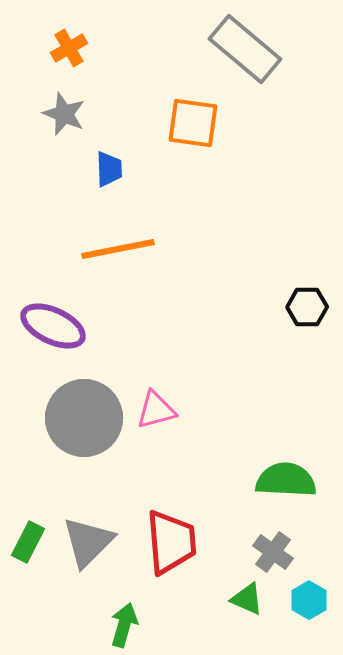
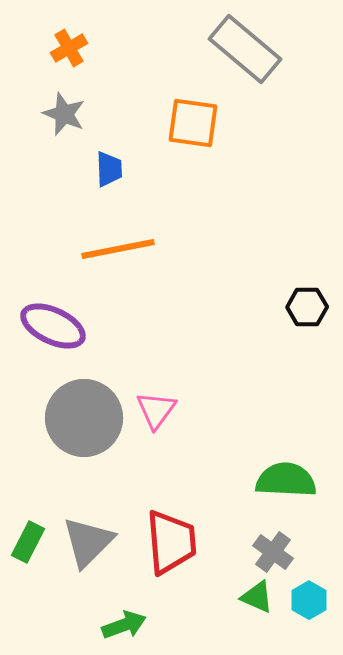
pink triangle: rotated 39 degrees counterclockwise
green triangle: moved 10 px right, 2 px up
green arrow: rotated 54 degrees clockwise
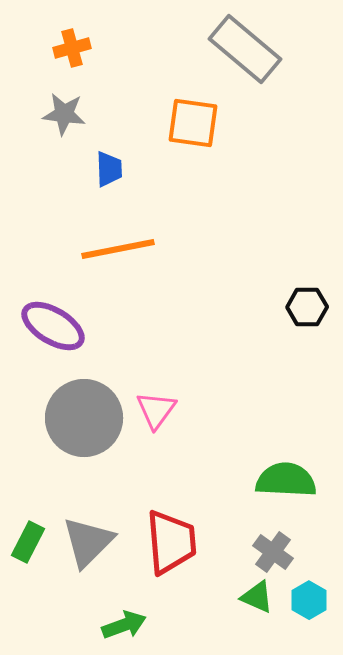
orange cross: moved 3 px right; rotated 15 degrees clockwise
gray star: rotated 15 degrees counterclockwise
purple ellipse: rotated 6 degrees clockwise
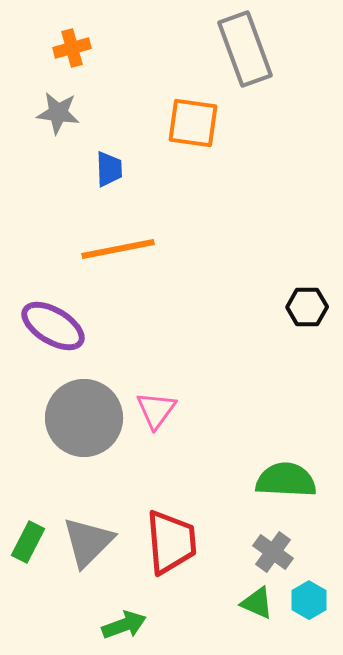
gray rectangle: rotated 30 degrees clockwise
gray star: moved 6 px left, 1 px up
green triangle: moved 6 px down
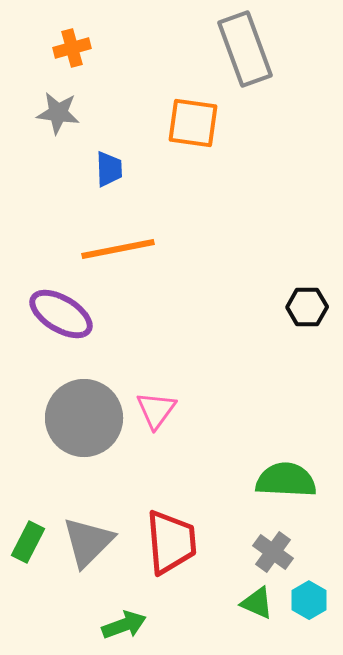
purple ellipse: moved 8 px right, 12 px up
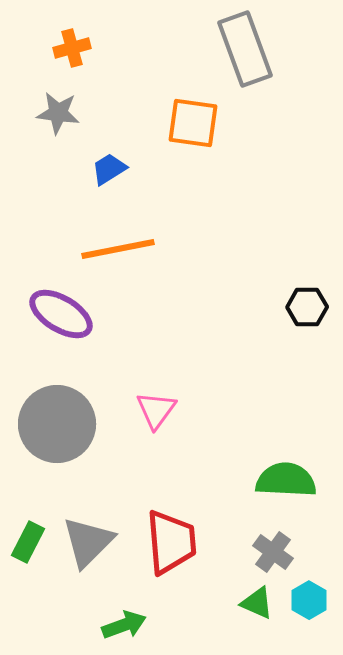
blue trapezoid: rotated 120 degrees counterclockwise
gray circle: moved 27 px left, 6 px down
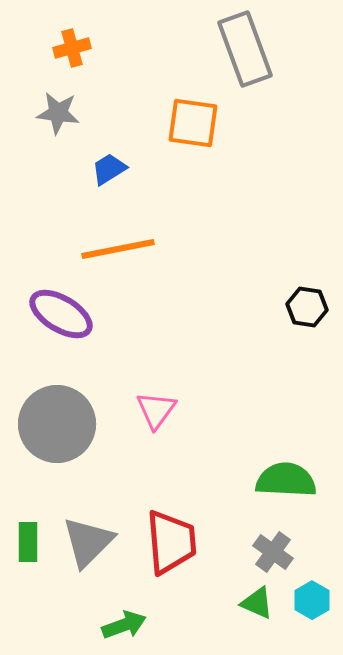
black hexagon: rotated 9 degrees clockwise
green rectangle: rotated 27 degrees counterclockwise
cyan hexagon: moved 3 px right
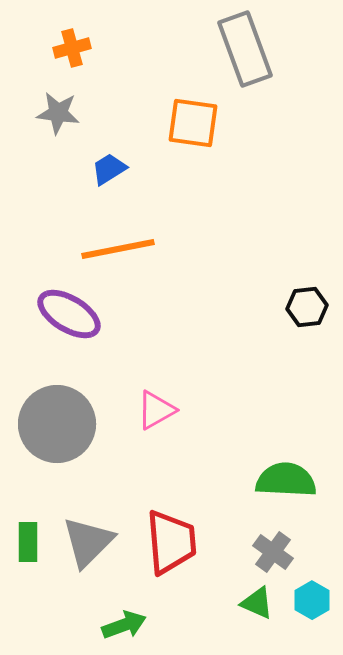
black hexagon: rotated 15 degrees counterclockwise
purple ellipse: moved 8 px right
pink triangle: rotated 24 degrees clockwise
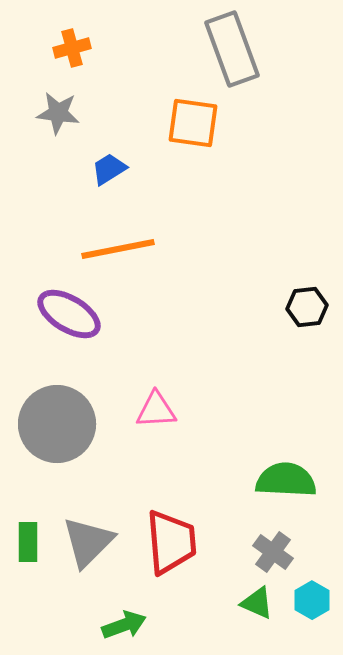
gray rectangle: moved 13 px left
pink triangle: rotated 27 degrees clockwise
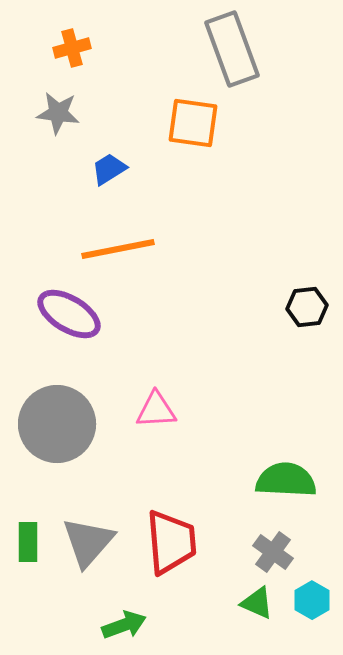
gray triangle: rotated 4 degrees counterclockwise
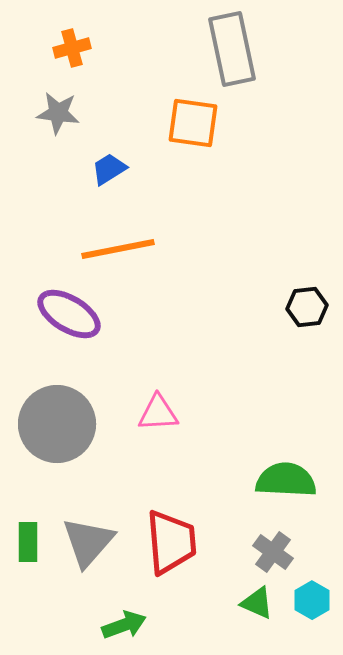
gray rectangle: rotated 8 degrees clockwise
pink triangle: moved 2 px right, 3 px down
